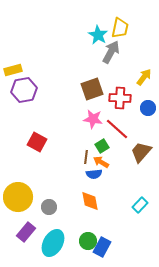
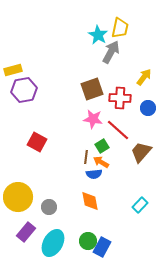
red line: moved 1 px right, 1 px down
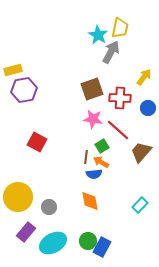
cyan ellipse: rotated 32 degrees clockwise
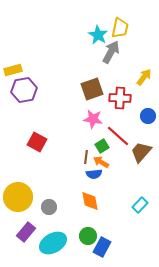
blue circle: moved 8 px down
red line: moved 6 px down
green circle: moved 5 px up
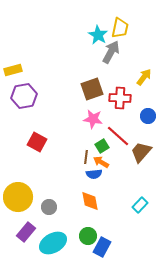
purple hexagon: moved 6 px down
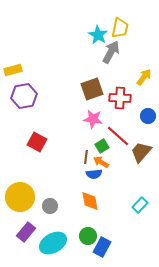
yellow circle: moved 2 px right
gray circle: moved 1 px right, 1 px up
